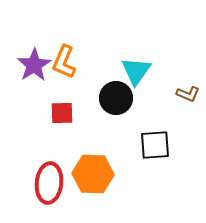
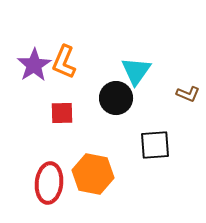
orange hexagon: rotated 9 degrees clockwise
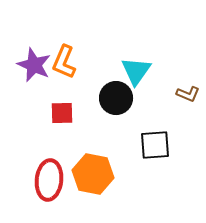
purple star: rotated 16 degrees counterclockwise
red ellipse: moved 3 px up
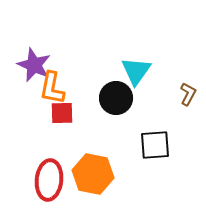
orange L-shape: moved 12 px left, 26 px down; rotated 12 degrees counterclockwise
brown L-shape: rotated 85 degrees counterclockwise
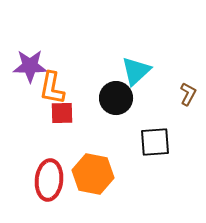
purple star: moved 4 px left, 1 px down; rotated 24 degrees counterclockwise
cyan triangle: rotated 12 degrees clockwise
black square: moved 3 px up
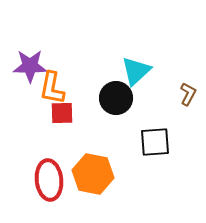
red ellipse: rotated 12 degrees counterclockwise
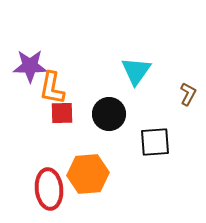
cyan triangle: rotated 12 degrees counterclockwise
black circle: moved 7 px left, 16 px down
orange hexagon: moved 5 px left; rotated 15 degrees counterclockwise
red ellipse: moved 9 px down
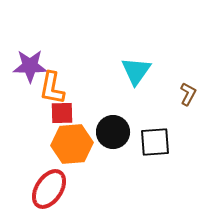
black circle: moved 4 px right, 18 px down
orange hexagon: moved 16 px left, 30 px up
red ellipse: rotated 39 degrees clockwise
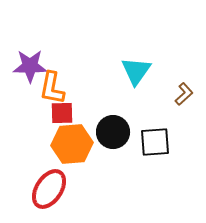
brown L-shape: moved 4 px left; rotated 20 degrees clockwise
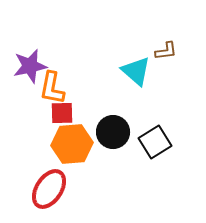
purple star: rotated 12 degrees counterclockwise
cyan triangle: rotated 24 degrees counterclockwise
brown L-shape: moved 18 px left, 43 px up; rotated 35 degrees clockwise
black square: rotated 28 degrees counterclockwise
